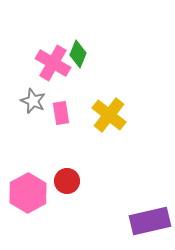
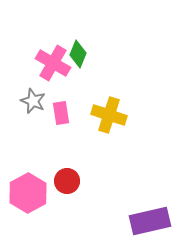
yellow cross: rotated 20 degrees counterclockwise
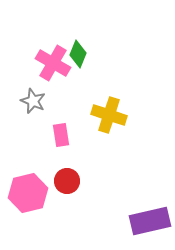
pink rectangle: moved 22 px down
pink hexagon: rotated 15 degrees clockwise
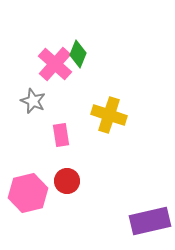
pink cross: moved 2 px right, 1 px down; rotated 12 degrees clockwise
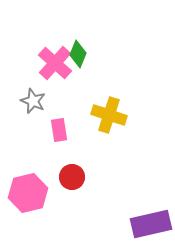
pink cross: moved 1 px up
pink rectangle: moved 2 px left, 5 px up
red circle: moved 5 px right, 4 px up
purple rectangle: moved 1 px right, 3 px down
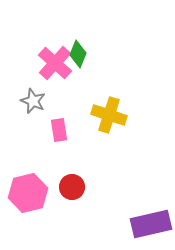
red circle: moved 10 px down
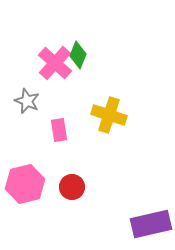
green diamond: moved 1 px down
gray star: moved 6 px left
pink hexagon: moved 3 px left, 9 px up
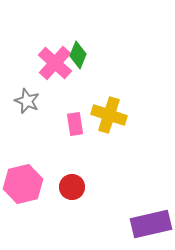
pink rectangle: moved 16 px right, 6 px up
pink hexagon: moved 2 px left
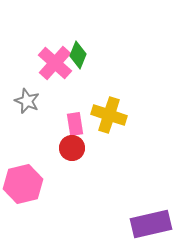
red circle: moved 39 px up
